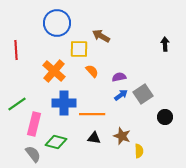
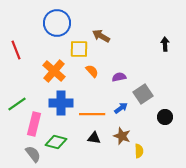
red line: rotated 18 degrees counterclockwise
blue arrow: moved 13 px down
blue cross: moved 3 px left
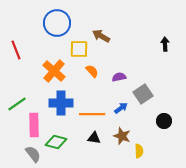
black circle: moved 1 px left, 4 px down
pink rectangle: moved 1 px down; rotated 15 degrees counterclockwise
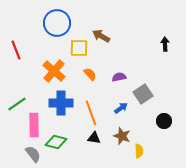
yellow square: moved 1 px up
orange semicircle: moved 2 px left, 3 px down
orange line: moved 1 px left, 1 px up; rotated 70 degrees clockwise
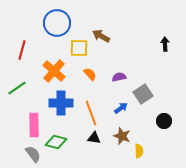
red line: moved 6 px right; rotated 36 degrees clockwise
green line: moved 16 px up
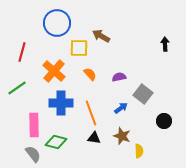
red line: moved 2 px down
gray square: rotated 18 degrees counterclockwise
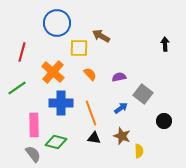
orange cross: moved 1 px left, 1 px down
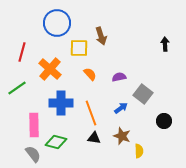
brown arrow: rotated 138 degrees counterclockwise
orange cross: moved 3 px left, 3 px up
